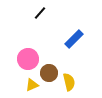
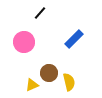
pink circle: moved 4 px left, 17 px up
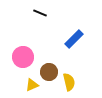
black line: rotated 72 degrees clockwise
pink circle: moved 1 px left, 15 px down
brown circle: moved 1 px up
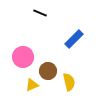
brown circle: moved 1 px left, 1 px up
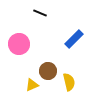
pink circle: moved 4 px left, 13 px up
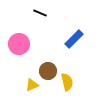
yellow semicircle: moved 2 px left
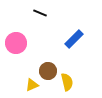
pink circle: moved 3 px left, 1 px up
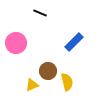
blue rectangle: moved 3 px down
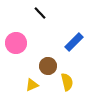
black line: rotated 24 degrees clockwise
brown circle: moved 5 px up
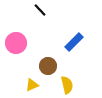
black line: moved 3 px up
yellow semicircle: moved 3 px down
